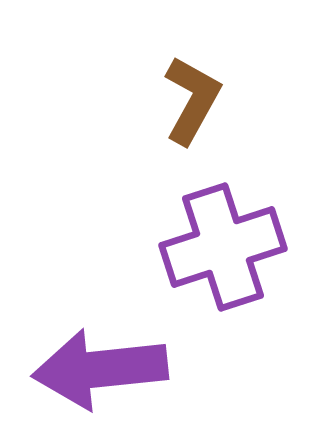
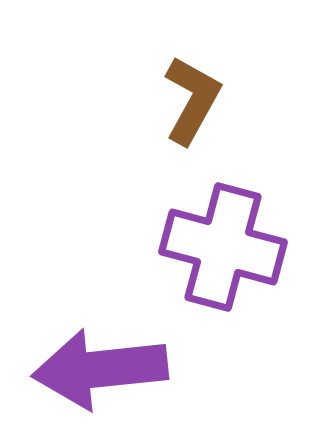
purple cross: rotated 33 degrees clockwise
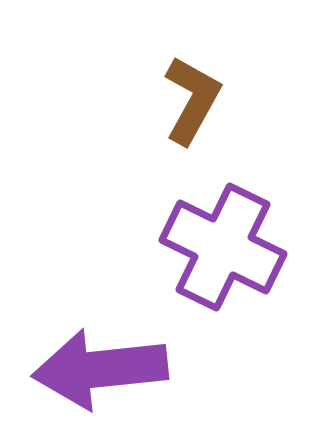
purple cross: rotated 11 degrees clockwise
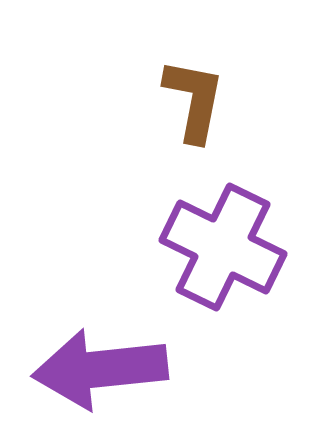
brown L-shape: moved 2 px right; rotated 18 degrees counterclockwise
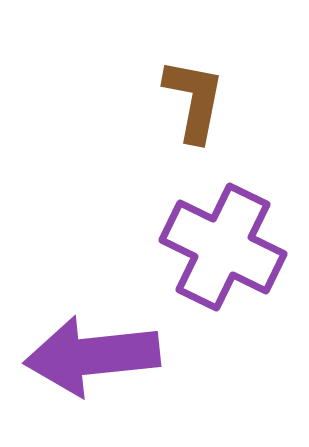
purple arrow: moved 8 px left, 13 px up
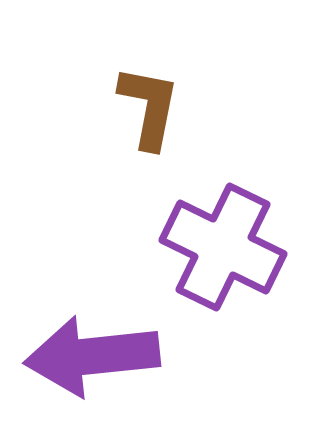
brown L-shape: moved 45 px left, 7 px down
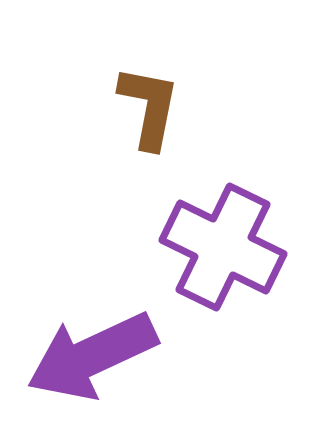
purple arrow: rotated 19 degrees counterclockwise
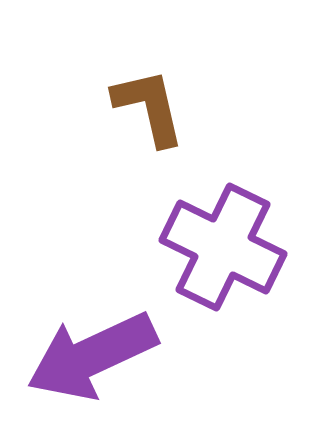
brown L-shape: rotated 24 degrees counterclockwise
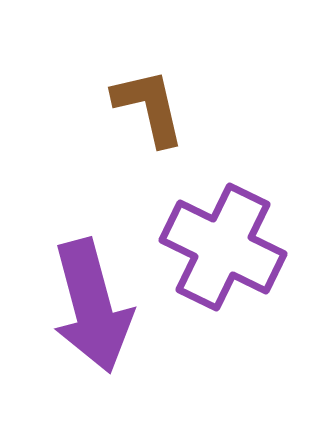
purple arrow: moved 50 px up; rotated 80 degrees counterclockwise
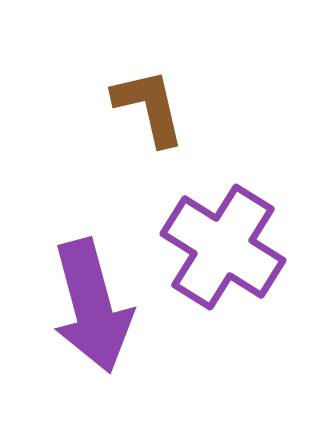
purple cross: rotated 6 degrees clockwise
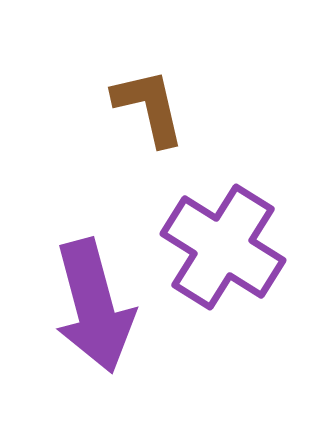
purple arrow: moved 2 px right
